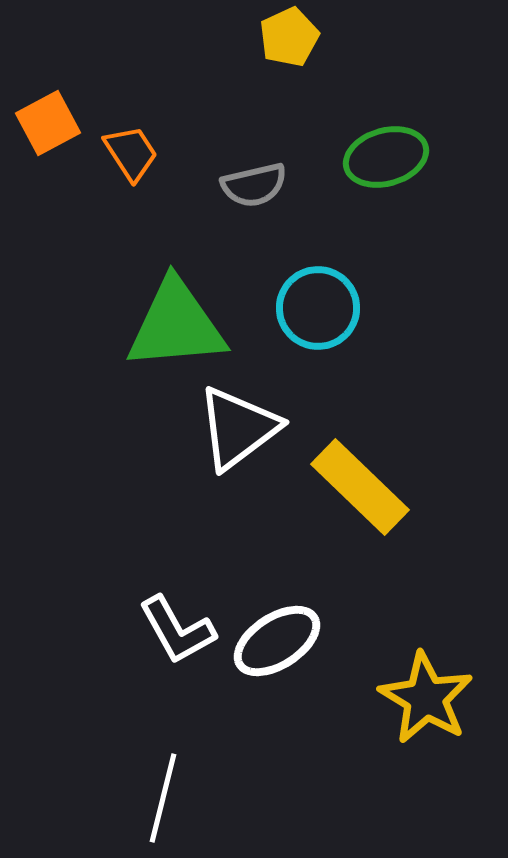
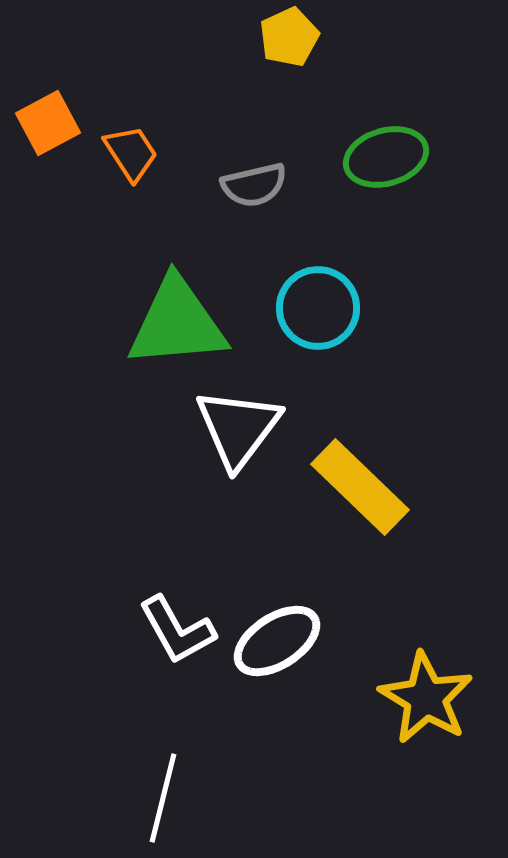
green triangle: moved 1 px right, 2 px up
white triangle: rotated 16 degrees counterclockwise
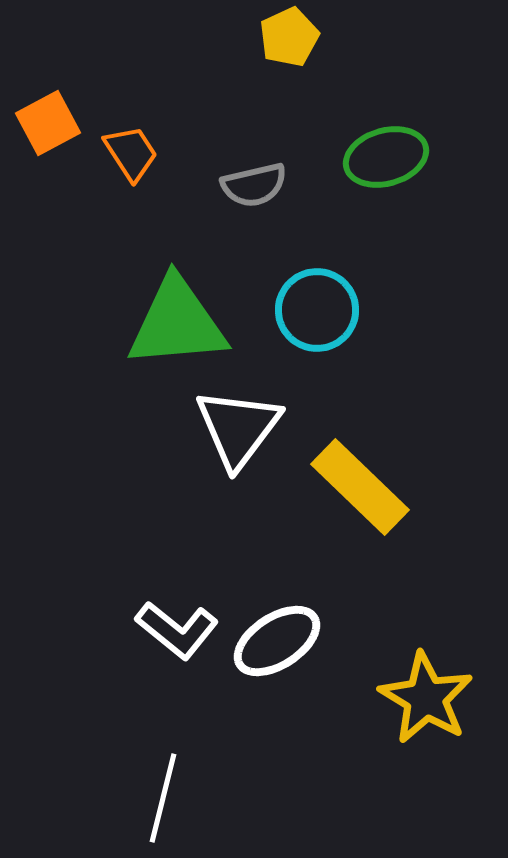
cyan circle: moved 1 px left, 2 px down
white L-shape: rotated 22 degrees counterclockwise
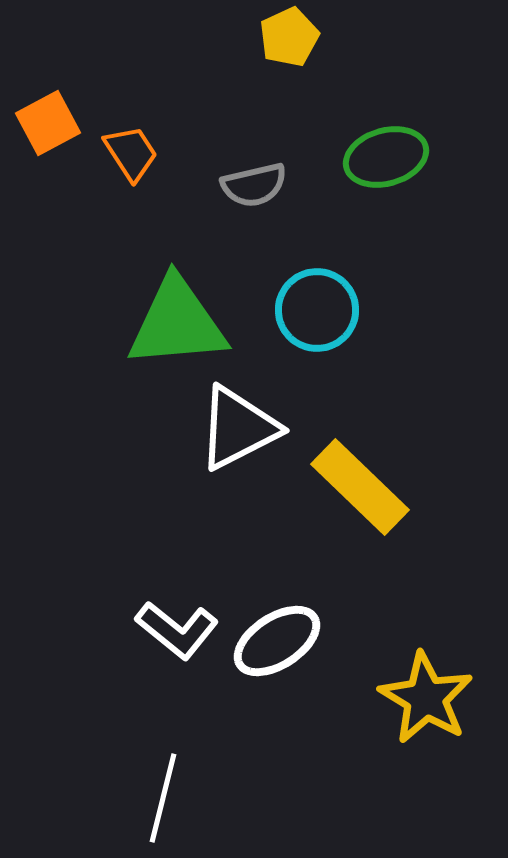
white triangle: rotated 26 degrees clockwise
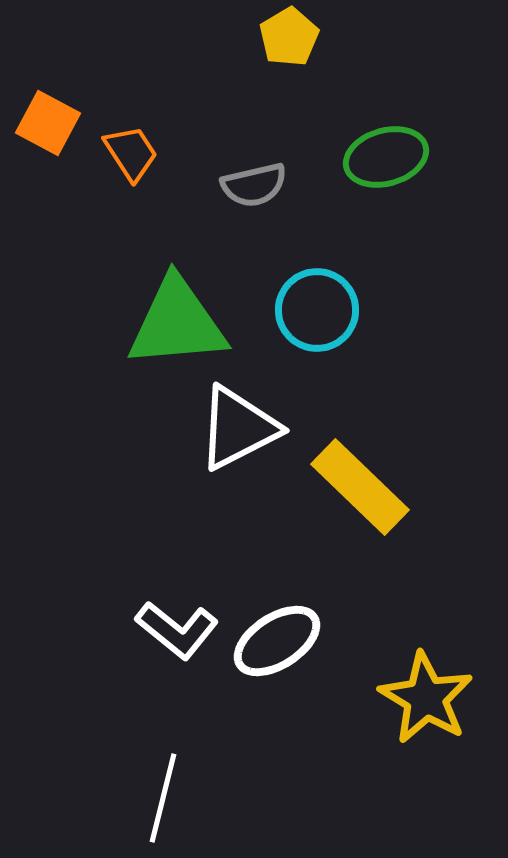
yellow pentagon: rotated 6 degrees counterclockwise
orange square: rotated 34 degrees counterclockwise
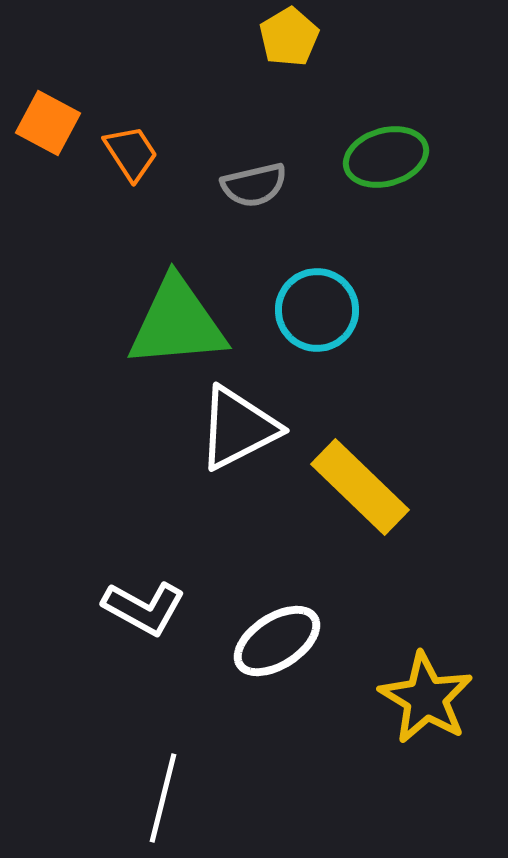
white L-shape: moved 33 px left, 22 px up; rotated 10 degrees counterclockwise
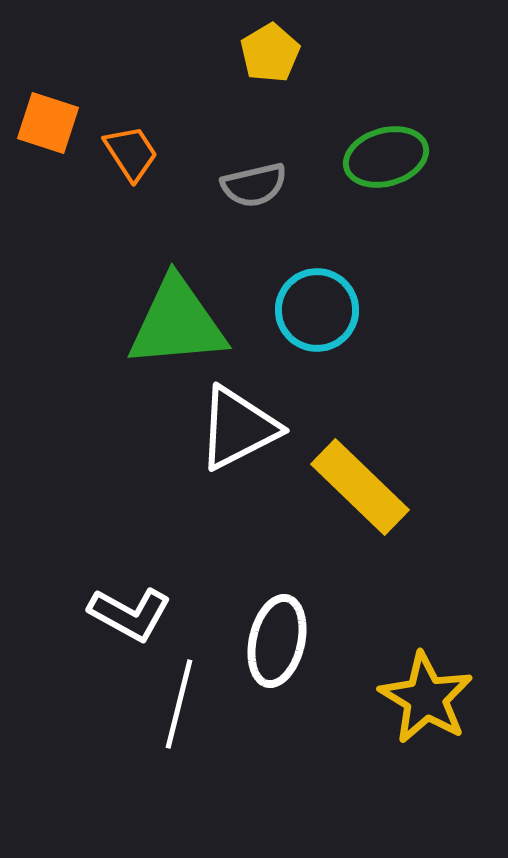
yellow pentagon: moved 19 px left, 16 px down
orange square: rotated 10 degrees counterclockwise
white L-shape: moved 14 px left, 6 px down
white ellipse: rotated 44 degrees counterclockwise
white line: moved 16 px right, 94 px up
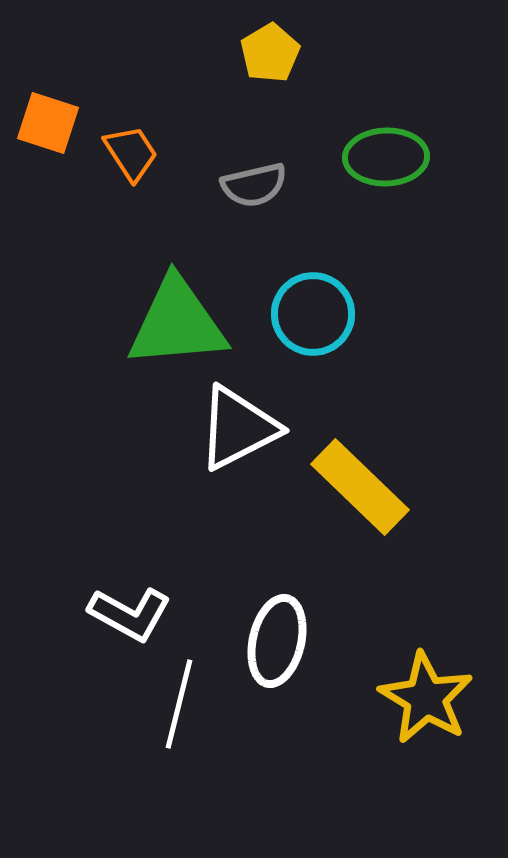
green ellipse: rotated 14 degrees clockwise
cyan circle: moved 4 px left, 4 px down
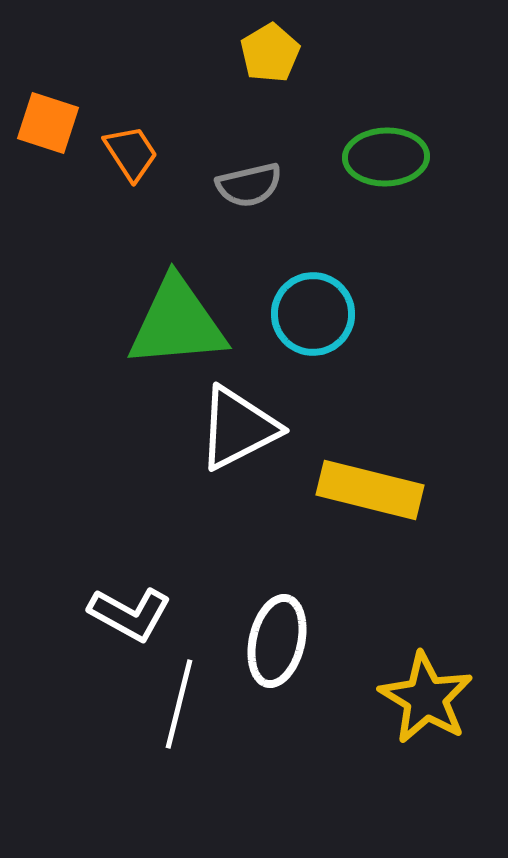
gray semicircle: moved 5 px left
yellow rectangle: moved 10 px right, 3 px down; rotated 30 degrees counterclockwise
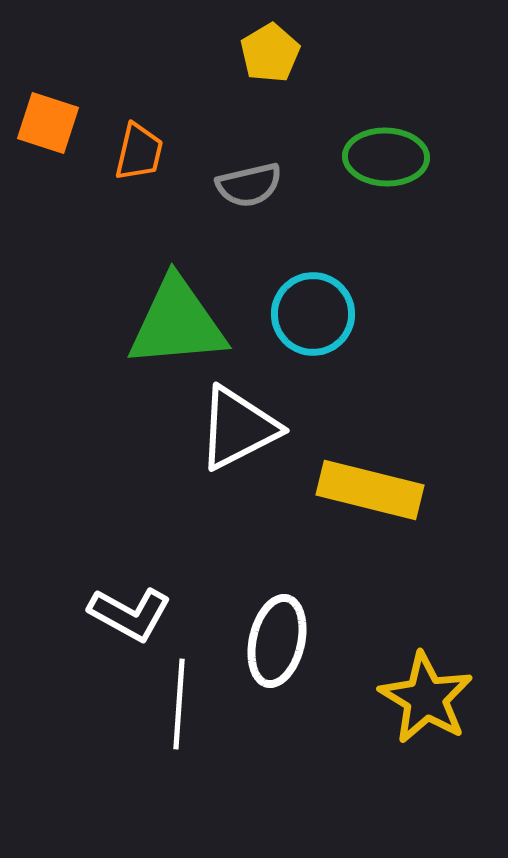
orange trapezoid: moved 8 px right, 1 px up; rotated 46 degrees clockwise
green ellipse: rotated 4 degrees clockwise
white line: rotated 10 degrees counterclockwise
